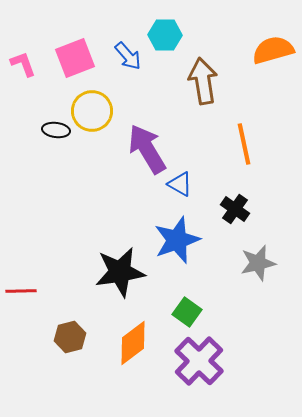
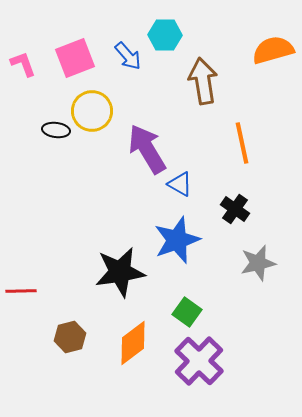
orange line: moved 2 px left, 1 px up
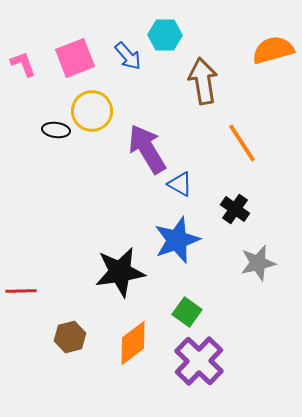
orange line: rotated 21 degrees counterclockwise
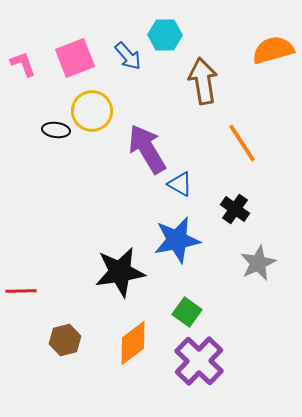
blue star: rotated 9 degrees clockwise
gray star: rotated 12 degrees counterclockwise
brown hexagon: moved 5 px left, 3 px down
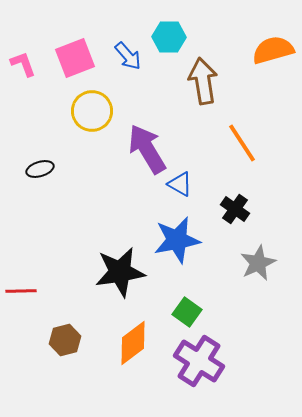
cyan hexagon: moved 4 px right, 2 px down
black ellipse: moved 16 px left, 39 px down; rotated 24 degrees counterclockwise
purple cross: rotated 12 degrees counterclockwise
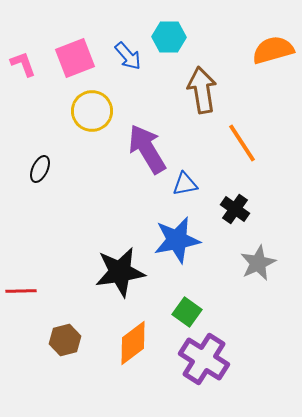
brown arrow: moved 1 px left, 9 px down
black ellipse: rotated 48 degrees counterclockwise
blue triangle: moved 5 px right; rotated 40 degrees counterclockwise
purple cross: moved 5 px right, 2 px up
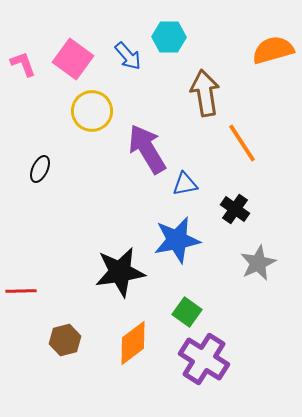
pink square: moved 2 px left, 1 px down; rotated 33 degrees counterclockwise
brown arrow: moved 3 px right, 3 px down
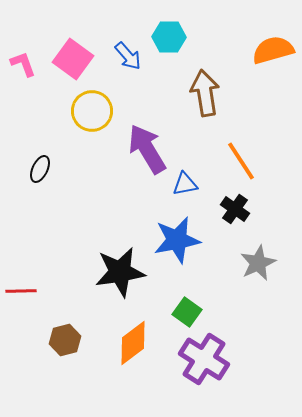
orange line: moved 1 px left, 18 px down
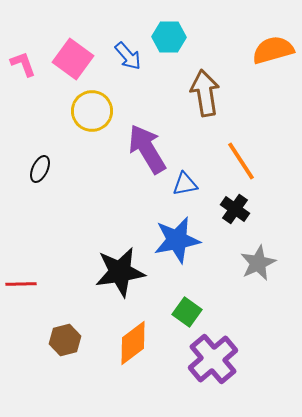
red line: moved 7 px up
purple cross: moved 9 px right; rotated 18 degrees clockwise
